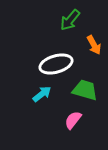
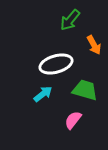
cyan arrow: moved 1 px right
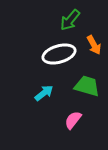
white ellipse: moved 3 px right, 10 px up
green trapezoid: moved 2 px right, 4 px up
cyan arrow: moved 1 px right, 1 px up
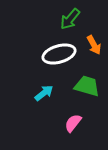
green arrow: moved 1 px up
pink semicircle: moved 3 px down
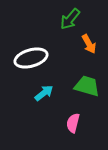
orange arrow: moved 5 px left, 1 px up
white ellipse: moved 28 px left, 4 px down
pink semicircle: rotated 24 degrees counterclockwise
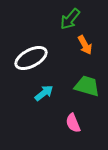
orange arrow: moved 4 px left, 1 px down
white ellipse: rotated 12 degrees counterclockwise
pink semicircle: rotated 36 degrees counterclockwise
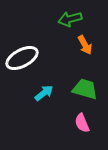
green arrow: rotated 35 degrees clockwise
white ellipse: moved 9 px left
green trapezoid: moved 2 px left, 3 px down
pink semicircle: moved 9 px right
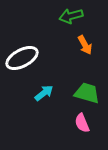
green arrow: moved 1 px right, 3 px up
green trapezoid: moved 2 px right, 4 px down
